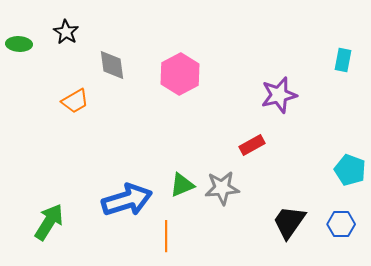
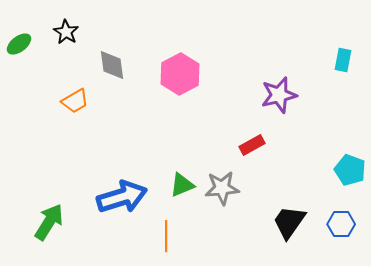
green ellipse: rotated 40 degrees counterclockwise
blue arrow: moved 5 px left, 3 px up
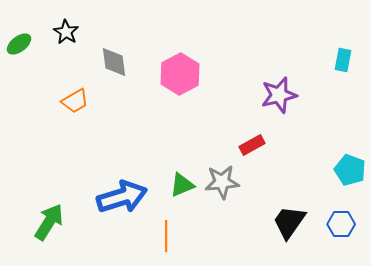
gray diamond: moved 2 px right, 3 px up
gray star: moved 6 px up
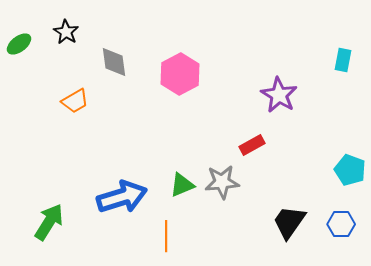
purple star: rotated 27 degrees counterclockwise
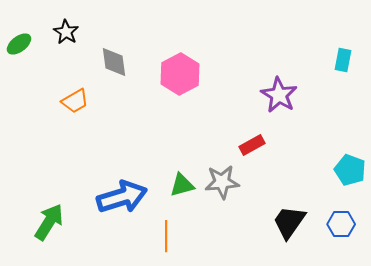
green triangle: rotated 8 degrees clockwise
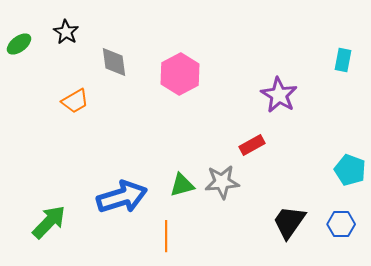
green arrow: rotated 12 degrees clockwise
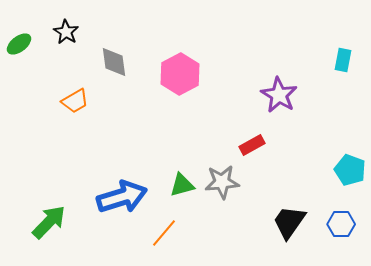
orange line: moved 2 px left, 3 px up; rotated 40 degrees clockwise
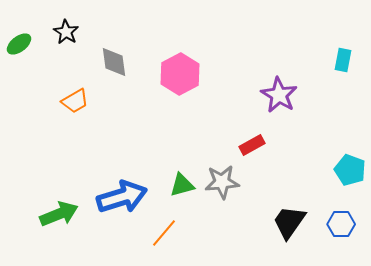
green arrow: moved 10 px right, 8 px up; rotated 24 degrees clockwise
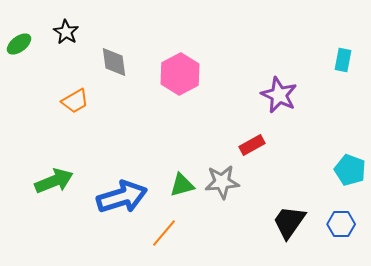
purple star: rotated 6 degrees counterclockwise
green arrow: moved 5 px left, 33 px up
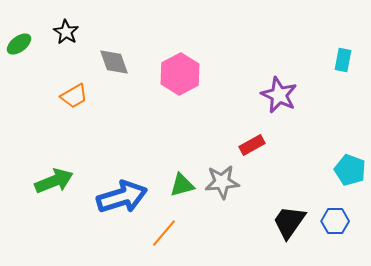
gray diamond: rotated 12 degrees counterclockwise
orange trapezoid: moved 1 px left, 5 px up
blue hexagon: moved 6 px left, 3 px up
